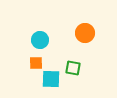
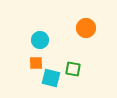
orange circle: moved 1 px right, 5 px up
green square: moved 1 px down
cyan square: moved 1 px up; rotated 12 degrees clockwise
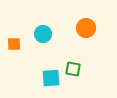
cyan circle: moved 3 px right, 6 px up
orange square: moved 22 px left, 19 px up
cyan square: rotated 18 degrees counterclockwise
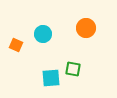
orange square: moved 2 px right, 1 px down; rotated 24 degrees clockwise
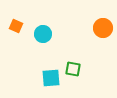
orange circle: moved 17 px right
orange square: moved 19 px up
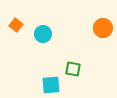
orange square: moved 1 px up; rotated 16 degrees clockwise
cyan square: moved 7 px down
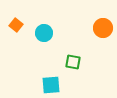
cyan circle: moved 1 px right, 1 px up
green square: moved 7 px up
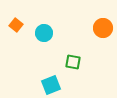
cyan square: rotated 18 degrees counterclockwise
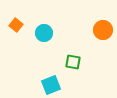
orange circle: moved 2 px down
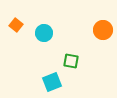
green square: moved 2 px left, 1 px up
cyan square: moved 1 px right, 3 px up
